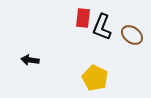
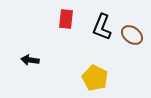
red rectangle: moved 17 px left, 1 px down
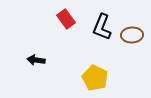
red rectangle: rotated 42 degrees counterclockwise
brown ellipse: rotated 40 degrees counterclockwise
black arrow: moved 6 px right
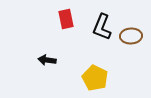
red rectangle: rotated 24 degrees clockwise
brown ellipse: moved 1 px left, 1 px down
black arrow: moved 11 px right
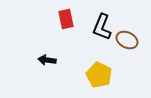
brown ellipse: moved 4 px left, 4 px down; rotated 30 degrees clockwise
yellow pentagon: moved 4 px right, 3 px up
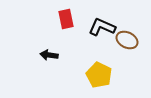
black L-shape: rotated 92 degrees clockwise
black arrow: moved 2 px right, 5 px up
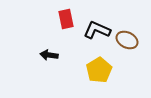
black L-shape: moved 5 px left, 3 px down
yellow pentagon: moved 5 px up; rotated 15 degrees clockwise
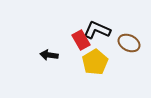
red rectangle: moved 15 px right, 21 px down; rotated 18 degrees counterclockwise
brown ellipse: moved 2 px right, 3 px down
yellow pentagon: moved 4 px left, 8 px up
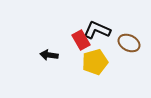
yellow pentagon: rotated 15 degrees clockwise
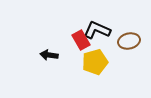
brown ellipse: moved 2 px up; rotated 40 degrees counterclockwise
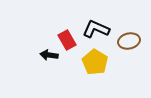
black L-shape: moved 1 px left, 1 px up
red rectangle: moved 14 px left
yellow pentagon: rotated 25 degrees counterclockwise
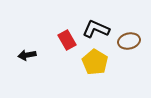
black arrow: moved 22 px left; rotated 18 degrees counterclockwise
